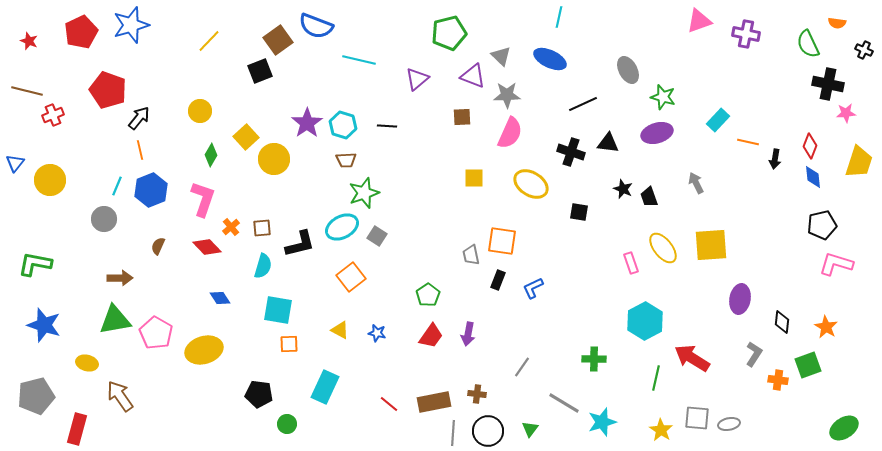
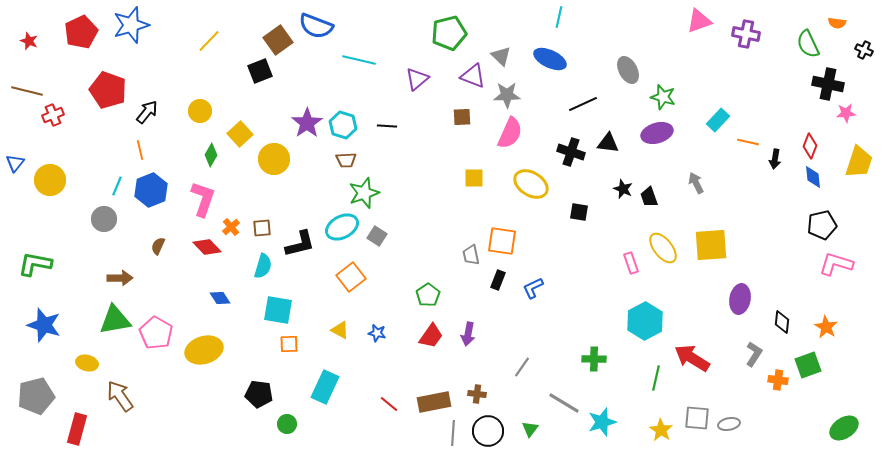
black arrow at (139, 118): moved 8 px right, 6 px up
yellow square at (246, 137): moved 6 px left, 3 px up
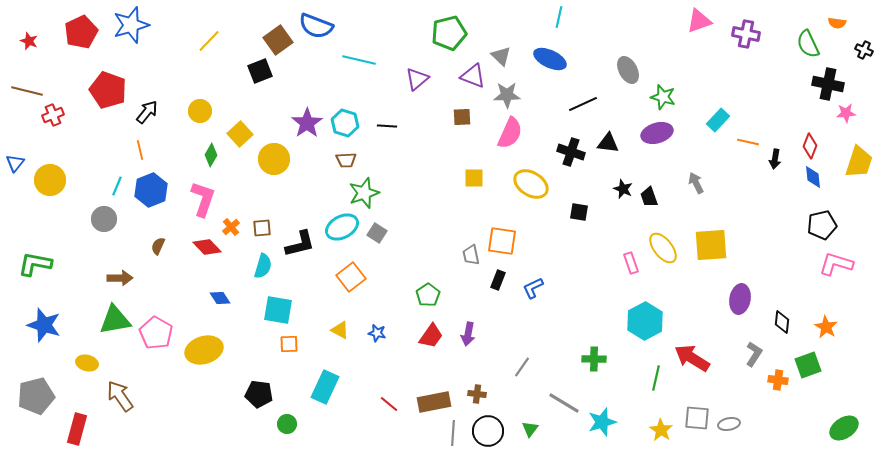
cyan hexagon at (343, 125): moved 2 px right, 2 px up
gray square at (377, 236): moved 3 px up
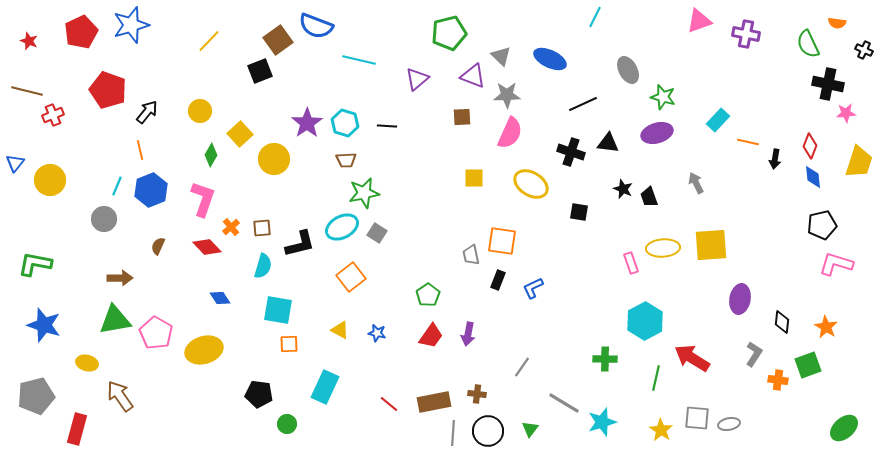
cyan line at (559, 17): moved 36 px right; rotated 15 degrees clockwise
green star at (364, 193): rotated 8 degrees clockwise
yellow ellipse at (663, 248): rotated 56 degrees counterclockwise
green cross at (594, 359): moved 11 px right
green ellipse at (844, 428): rotated 8 degrees counterclockwise
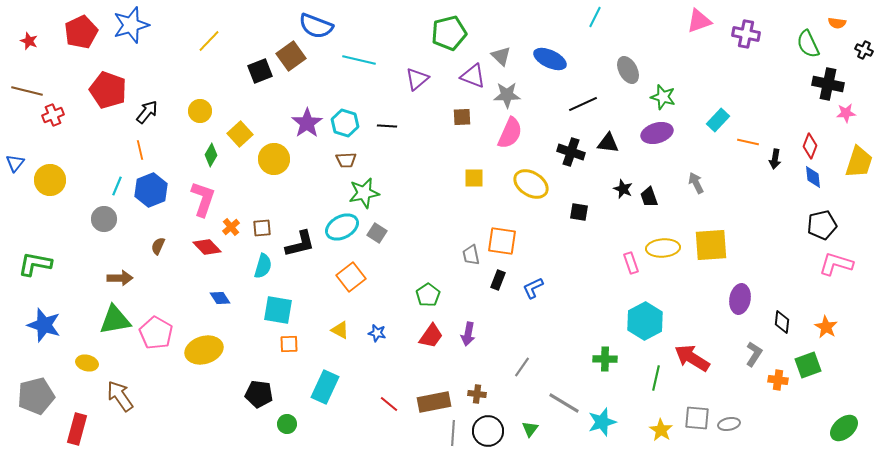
brown square at (278, 40): moved 13 px right, 16 px down
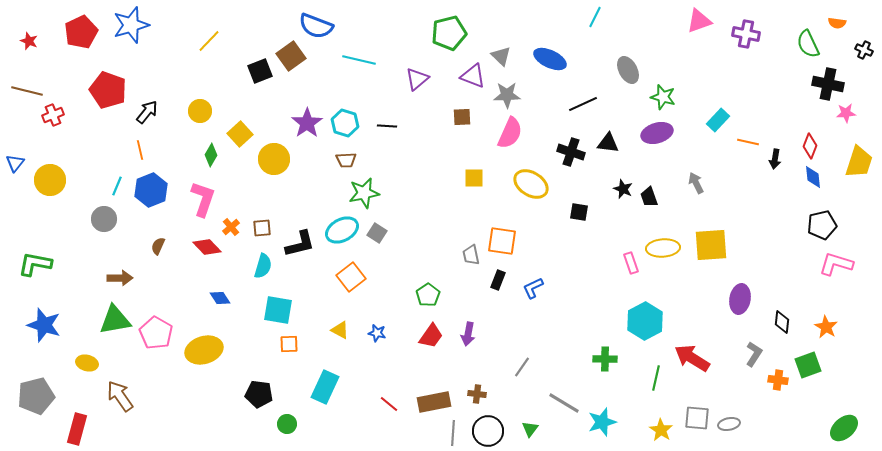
cyan ellipse at (342, 227): moved 3 px down
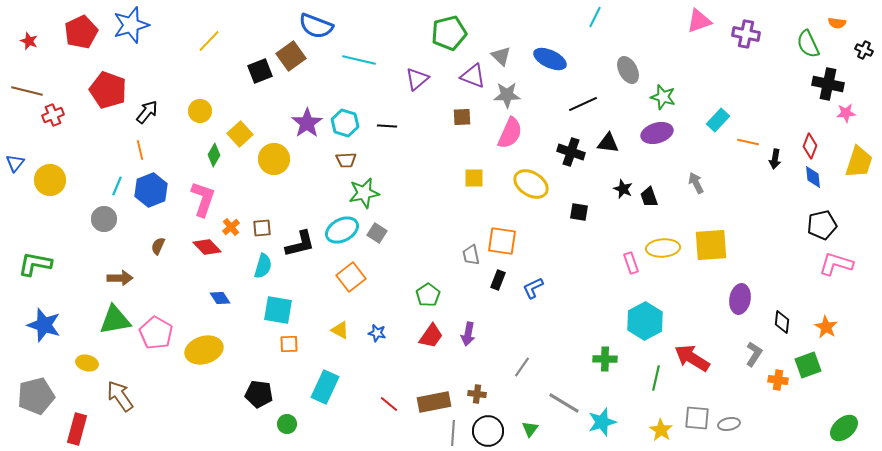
green diamond at (211, 155): moved 3 px right
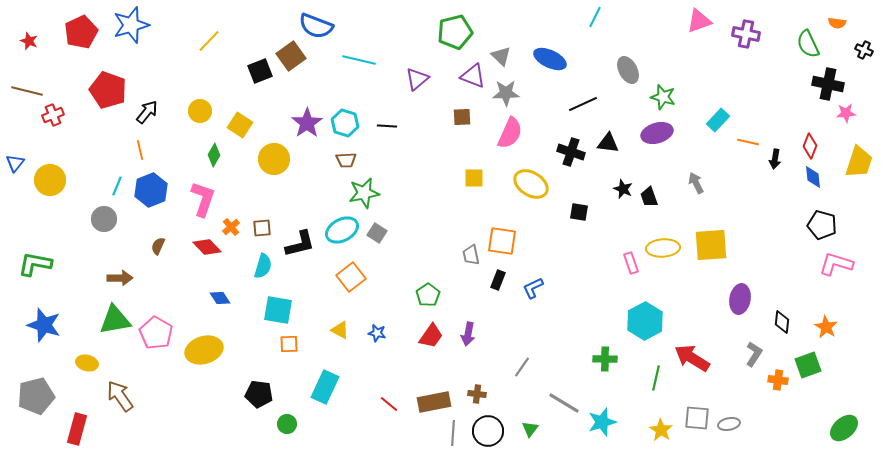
green pentagon at (449, 33): moved 6 px right, 1 px up
gray star at (507, 95): moved 1 px left, 2 px up
yellow square at (240, 134): moved 9 px up; rotated 15 degrees counterclockwise
black pentagon at (822, 225): rotated 28 degrees clockwise
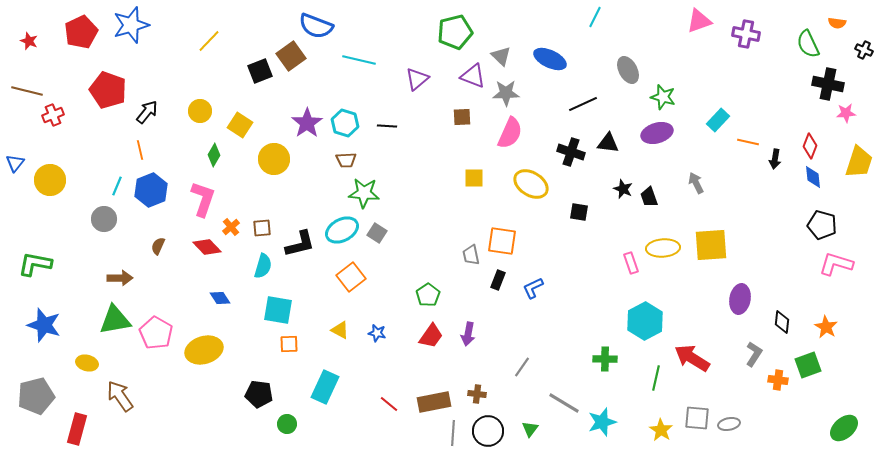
green star at (364, 193): rotated 16 degrees clockwise
